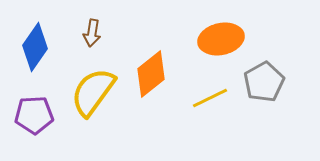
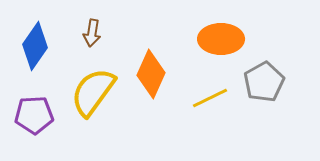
orange ellipse: rotated 12 degrees clockwise
blue diamond: moved 1 px up
orange diamond: rotated 27 degrees counterclockwise
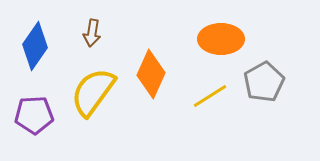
yellow line: moved 2 px up; rotated 6 degrees counterclockwise
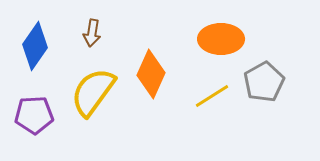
yellow line: moved 2 px right
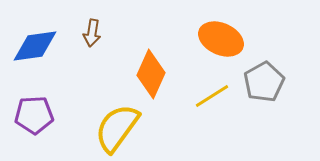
orange ellipse: rotated 24 degrees clockwise
blue diamond: rotated 48 degrees clockwise
yellow semicircle: moved 24 px right, 36 px down
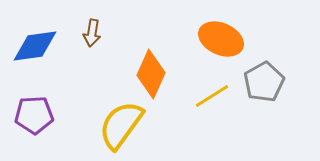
yellow semicircle: moved 4 px right, 3 px up
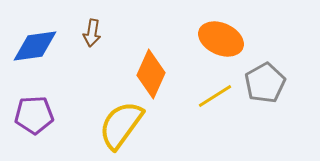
gray pentagon: moved 1 px right, 1 px down
yellow line: moved 3 px right
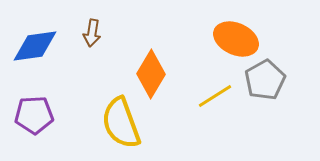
orange ellipse: moved 15 px right
orange diamond: rotated 6 degrees clockwise
gray pentagon: moved 3 px up
yellow semicircle: moved 2 px up; rotated 56 degrees counterclockwise
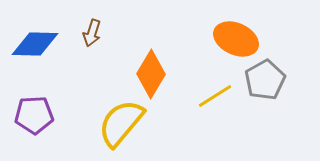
brown arrow: rotated 8 degrees clockwise
blue diamond: moved 2 px up; rotated 9 degrees clockwise
yellow semicircle: rotated 60 degrees clockwise
